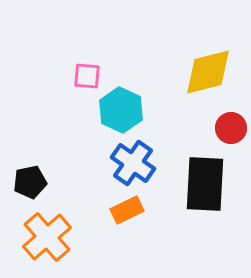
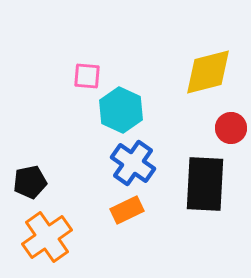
orange cross: rotated 6 degrees clockwise
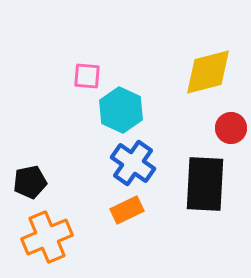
orange cross: rotated 12 degrees clockwise
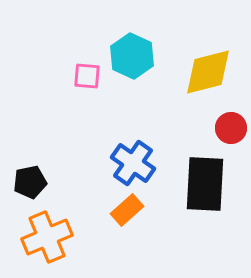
cyan hexagon: moved 11 px right, 54 px up
orange rectangle: rotated 16 degrees counterclockwise
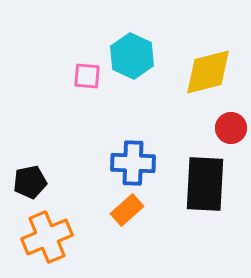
blue cross: rotated 33 degrees counterclockwise
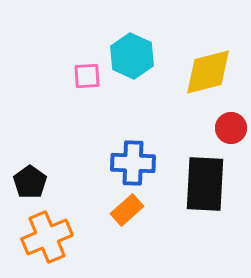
pink square: rotated 8 degrees counterclockwise
black pentagon: rotated 24 degrees counterclockwise
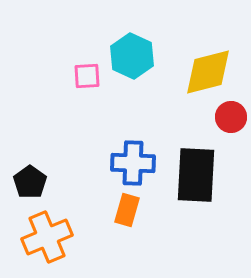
red circle: moved 11 px up
black rectangle: moved 9 px left, 9 px up
orange rectangle: rotated 32 degrees counterclockwise
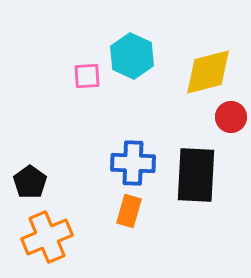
orange rectangle: moved 2 px right, 1 px down
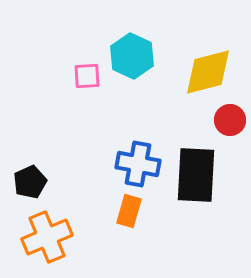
red circle: moved 1 px left, 3 px down
blue cross: moved 5 px right, 1 px down; rotated 9 degrees clockwise
black pentagon: rotated 12 degrees clockwise
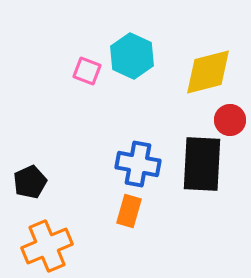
pink square: moved 5 px up; rotated 24 degrees clockwise
black rectangle: moved 6 px right, 11 px up
orange cross: moved 9 px down
